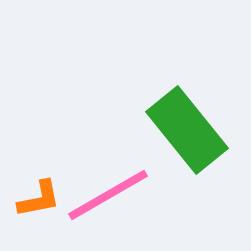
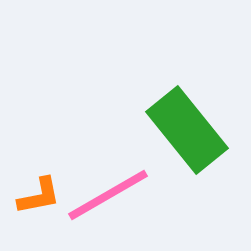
orange L-shape: moved 3 px up
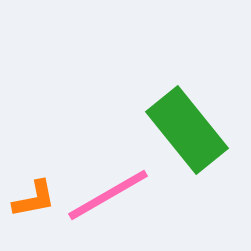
orange L-shape: moved 5 px left, 3 px down
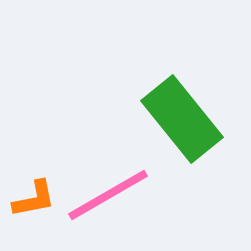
green rectangle: moved 5 px left, 11 px up
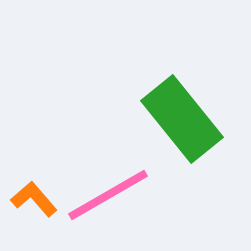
orange L-shape: rotated 120 degrees counterclockwise
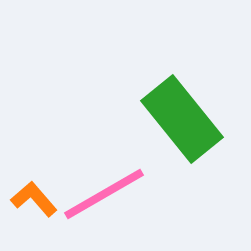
pink line: moved 4 px left, 1 px up
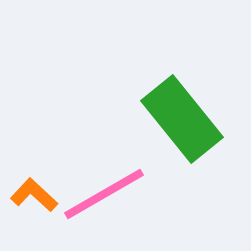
orange L-shape: moved 4 px up; rotated 6 degrees counterclockwise
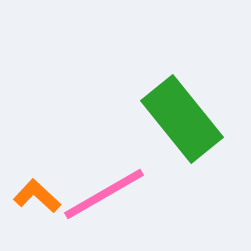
orange L-shape: moved 3 px right, 1 px down
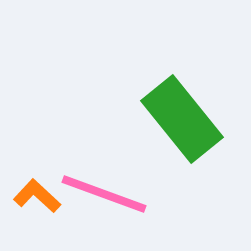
pink line: rotated 50 degrees clockwise
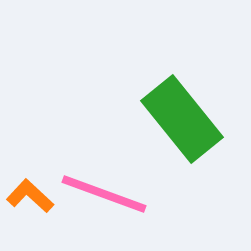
orange L-shape: moved 7 px left
